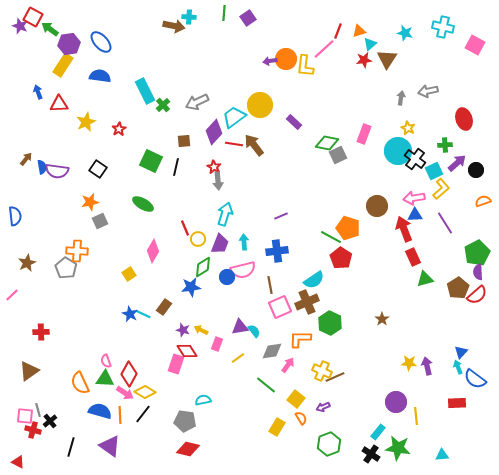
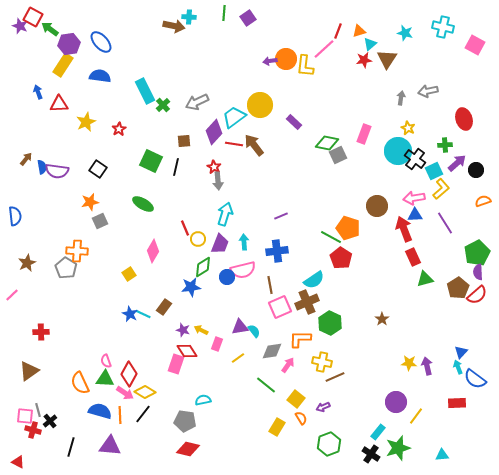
yellow cross at (322, 371): moved 9 px up; rotated 12 degrees counterclockwise
yellow line at (416, 416): rotated 42 degrees clockwise
purple triangle at (110, 446): rotated 30 degrees counterclockwise
green star at (398, 448): rotated 25 degrees counterclockwise
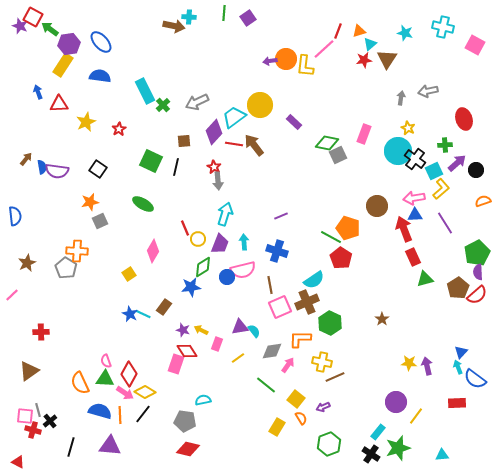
blue cross at (277, 251): rotated 25 degrees clockwise
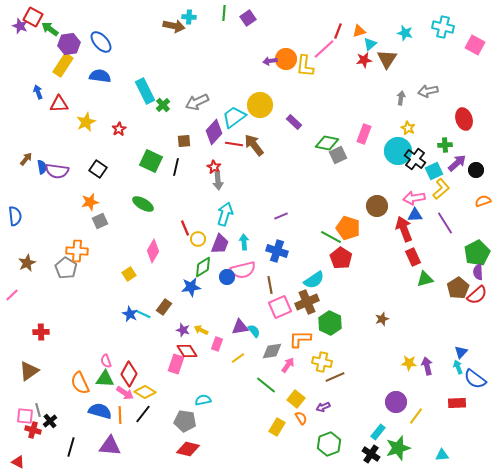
brown star at (382, 319): rotated 16 degrees clockwise
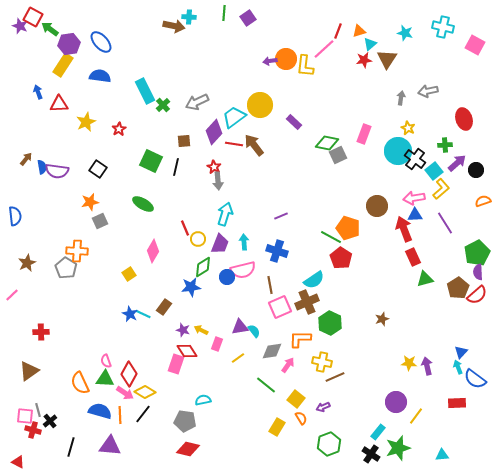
cyan square at (434, 171): rotated 12 degrees counterclockwise
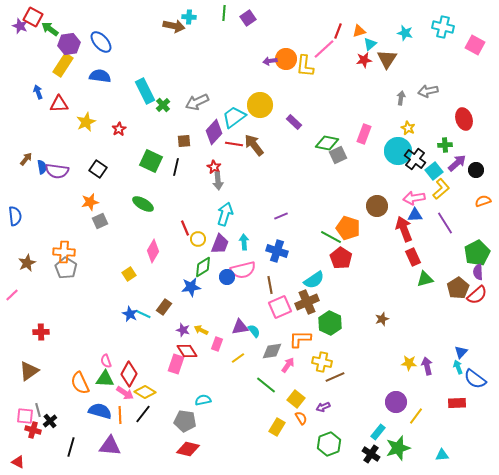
orange cross at (77, 251): moved 13 px left, 1 px down
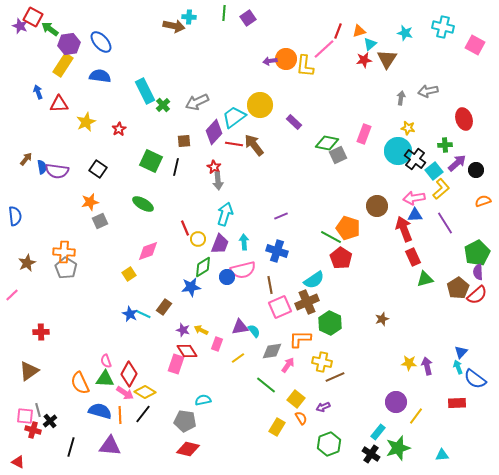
yellow star at (408, 128): rotated 16 degrees counterclockwise
pink diamond at (153, 251): moved 5 px left; rotated 40 degrees clockwise
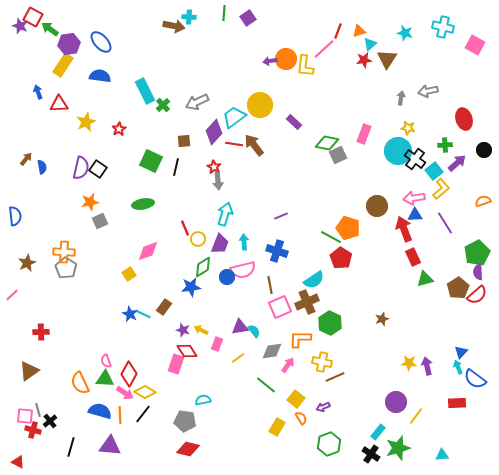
black circle at (476, 170): moved 8 px right, 20 px up
purple semicircle at (57, 171): moved 24 px right, 3 px up; rotated 85 degrees counterclockwise
green ellipse at (143, 204): rotated 40 degrees counterclockwise
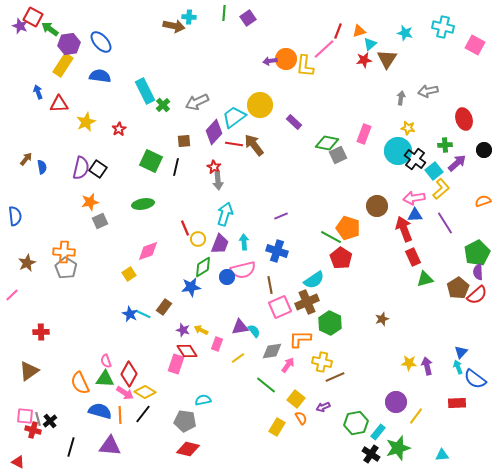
gray line at (38, 410): moved 9 px down
green hexagon at (329, 444): moved 27 px right, 21 px up; rotated 10 degrees clockwise
